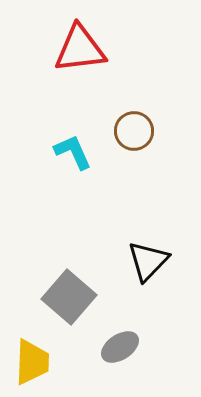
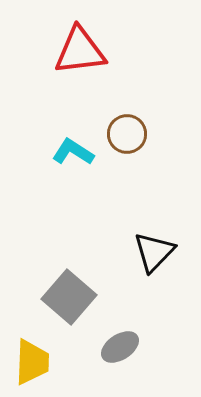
red triangle: moved 2 px down
brown circle: moved 7 px left, 3 px down
cyan L-shape: rotated 33 degrees counterclockwise
black triangle: moved 6 px right, 9 px up
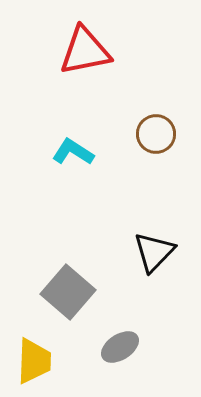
red triangle: moved 5 px right; rotated 4 degrees counterclockwise
brown circle: moved 29 px right
gray square: moved 1 px left, 5 px up
yellow trapezoid: moved 2 px right, 1 px up
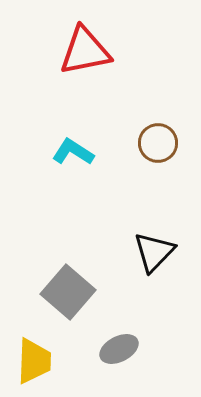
brown circle: moved 2 px right, 9 px down
gray ellipse: moved 1 px left, 2 px down; rotated 6 degrees clockwise
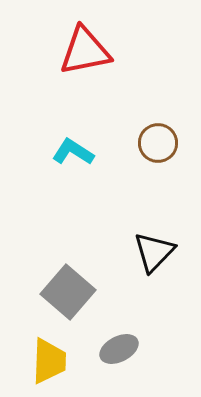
yellow trapezoid: moved 15 px right
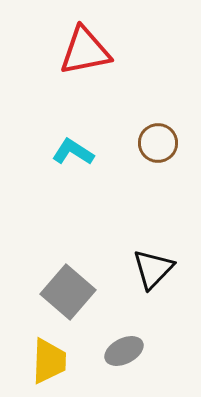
black triangle: moved 1 px left, 17 px down
gray ellipse: moved 5 px right, 2 px down
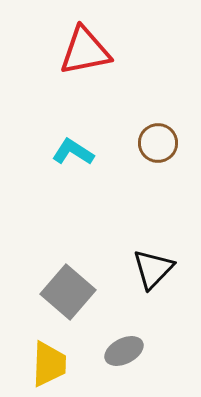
yellow trapezoid: moved 3 px down
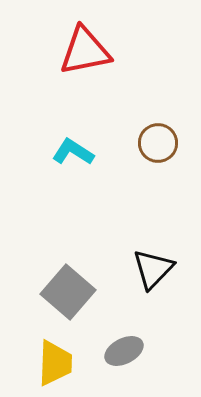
yellow trapezoid: moved 6 px right, 1 px up
